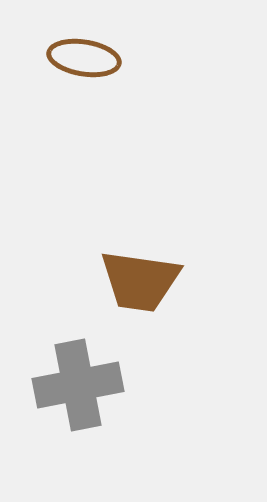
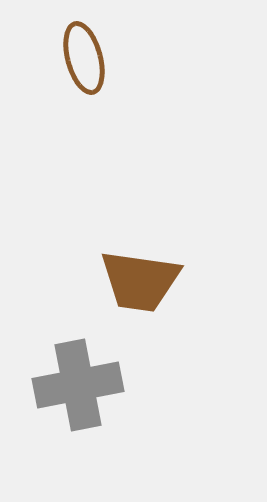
brown ellipse: rotated 66 degrees clockwise
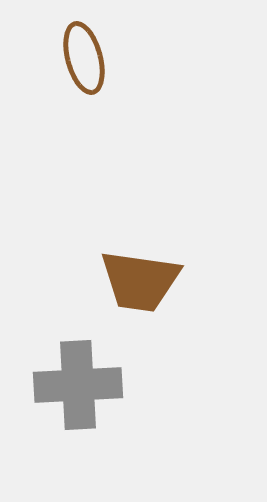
gray cross: rotated 8 degrees clockwise
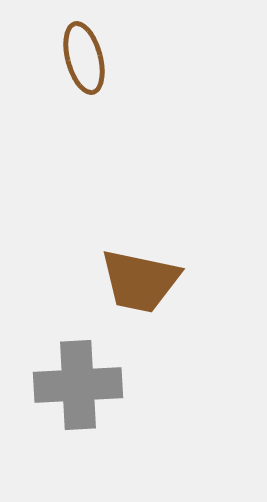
brown trapezoid: rotated 4 degrees clockwise
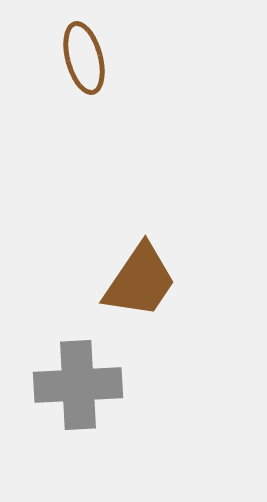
brown trapezoid: rotated 68 degrees counterclockwise
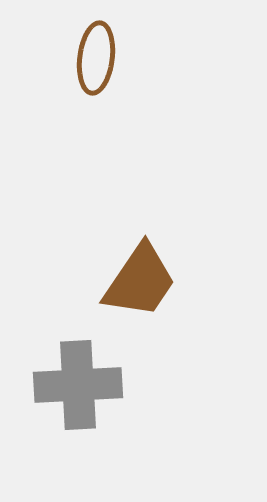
brown ellipse: moved 12 px right; rotated 22 degrees clockwise
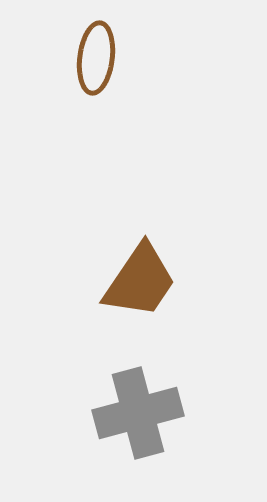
gray cross: moved 60 px right, 28 px down; rotated 12 degrees counterclockwise
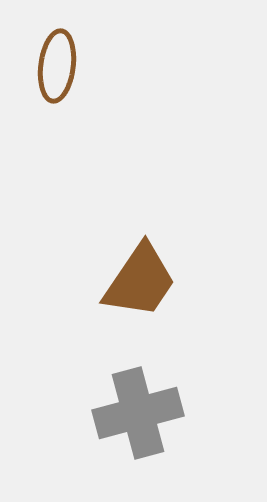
brown ellipse: moved 39 px left, 8 px down
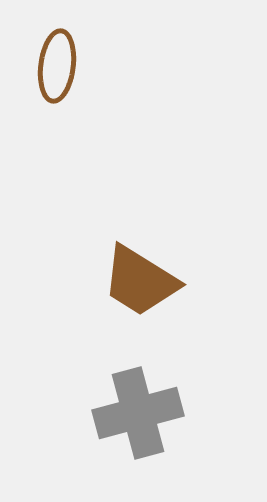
brown trapezoid: rotated 88 degrees clockwise
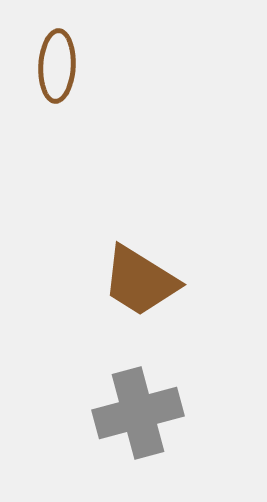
brown ellipse: rotated 4 degrees counterclockwise
